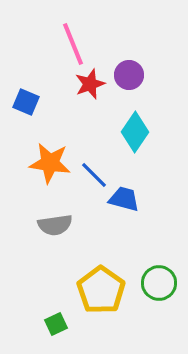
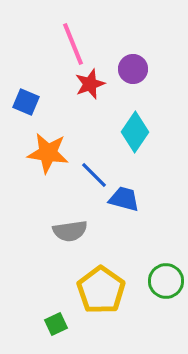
purple circle: moved 4 px right, 6 px up
orange star: moved 2 px left, 10 px up
gray semicircle: moved 15 px right, 6 px down
green circle: moved 7 px right, 2 px up
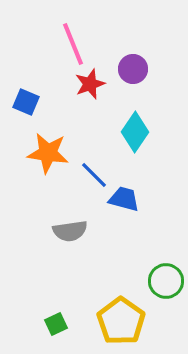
yellow pentagon: moved 20 px right, 31 px down
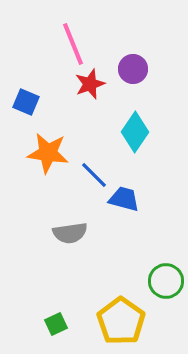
gray semicircle: moved 2 px down
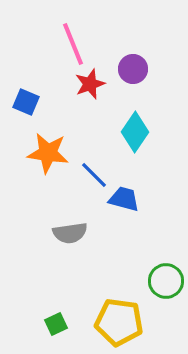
yellow pentagon: moved 2 px left, 1 px down; rotated 27 degrees counterclockwise
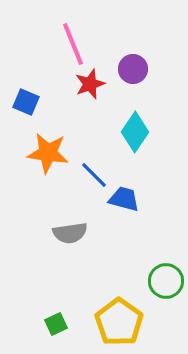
yellow pentagon: rotated 27 degrees clockwise
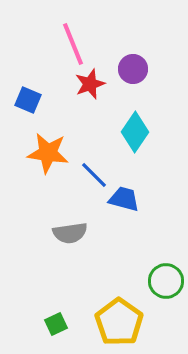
blue square: moved 2 px right, 2 px up
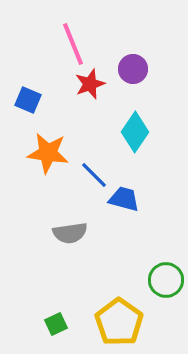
green circle: moved 1 px up
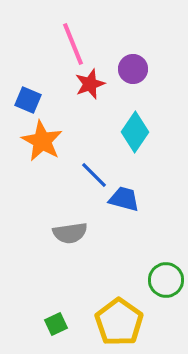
orange star: moved 6 px left, 12 px up; rotated 21 degrees clockwise
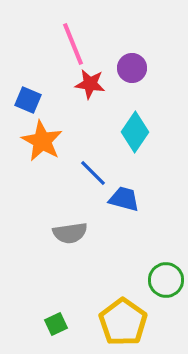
purple circle: moved 1 px left, 1 px up
red star: rotated 28 degrees clockwise
blue line: moved 1 px left, 2 px up
yellow pentagon: moved 4 px right
